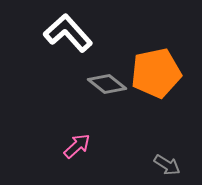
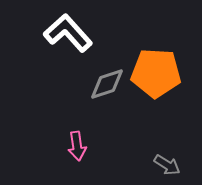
orange pentagon: rotated 15 degrees clockwise
gray diamond: rotated 57 degrees counterclockwise
pink arrow: rotated 124 degrees clockwise
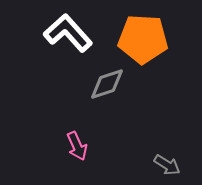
orange pentagon: moved 13 px left, 34 px up
pink arrow: rotated 16 degrees counterclockwise
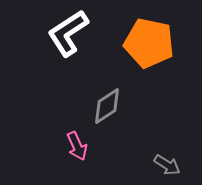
white L-shape: rotated 81 degrees counterclockwise
orange pentagon: moved 6 px right, 4 px down; rotated 9 degrees clockwise
gray diamond: moved 22 px down; rotated 15 degrees counterclockwise
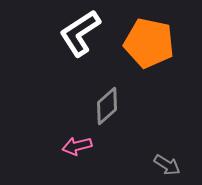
white L-shape: moved 12 px right
gray diamond: rotated 9 degrees counterclockwise
pink arrow: rotated 100 degrees clockwise
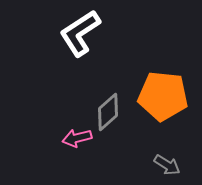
orange pentagon: moved 14 px right, 53 px down; rotated 6 degrees counterclockwise
gray diamond: moved 1 px right, 6 px down
pink arrow: moved 8 px up
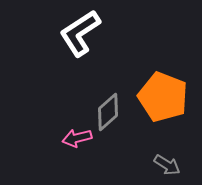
orange pentagon: moved 1 px down; rotated 15 degrees clockwise
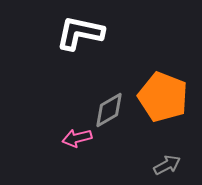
white L-shape: rotated 45 degrees clockwise
gray diamond: moved 1 px right, 2 px up; rotated 12 degrees clockwise
gray arrow: rotated 60 degrees counterclockwise
